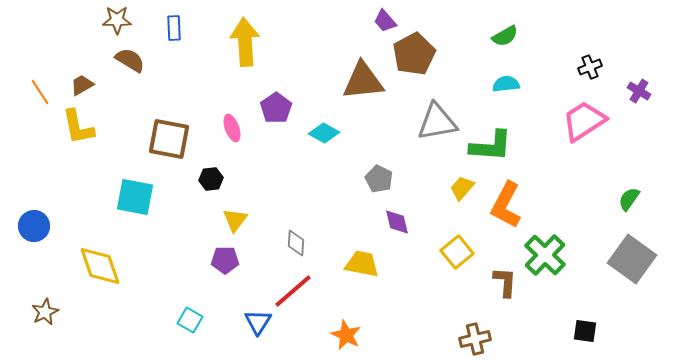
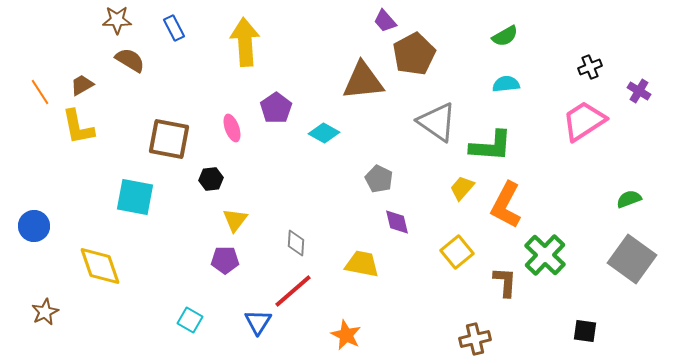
blue rectangle at (174, 28): rotated 25 degrees counterclockwise
gray triangle at (437, 122): rotated 45 degrees clockwise
green semicircle at (629, 199): rotated 35 degrees clockwise
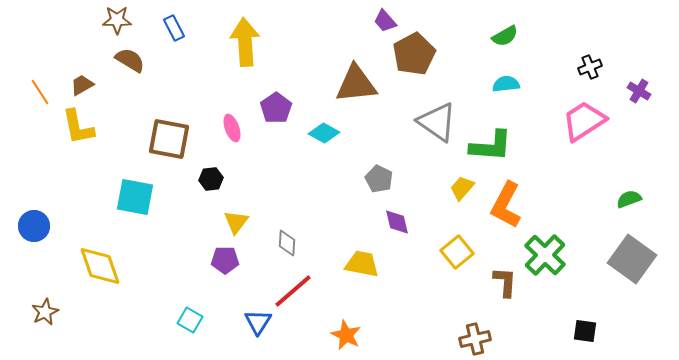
brown triangle at (363, 81): moved 7 px left, 3 px down
yellow triangle at (235, 220): moved 1 px right, 2 px down
gray diamond at (296, 243): moved 9 px left
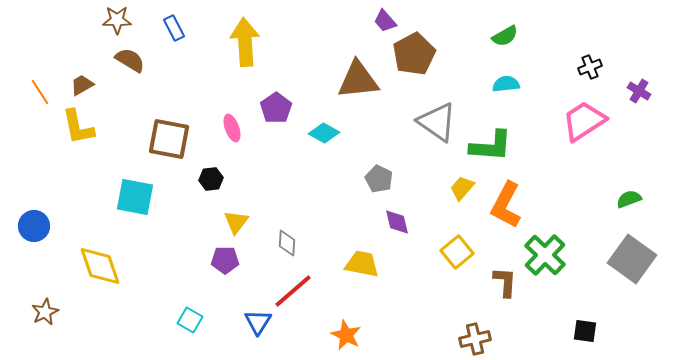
brown triangle at (356, 84): moved 2 px right, 4 px up
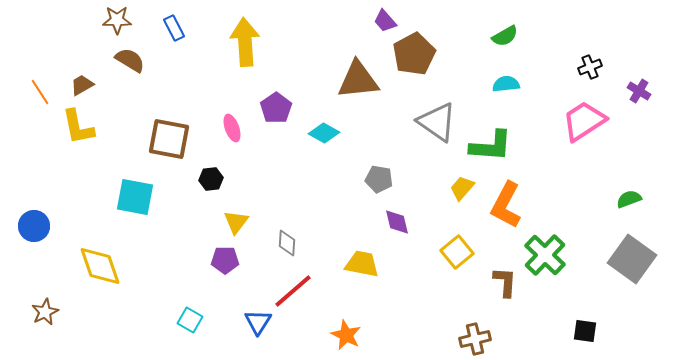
gray pentagon at (379, 179): rotated 16 degrees counterclockwise
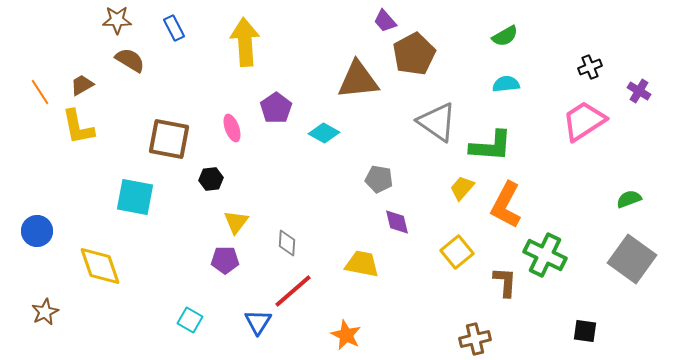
blue circle at (34, 226): moved 3 px right, 5 px down
green cross at (545, 255): rotated 18 degrees counterclockwise
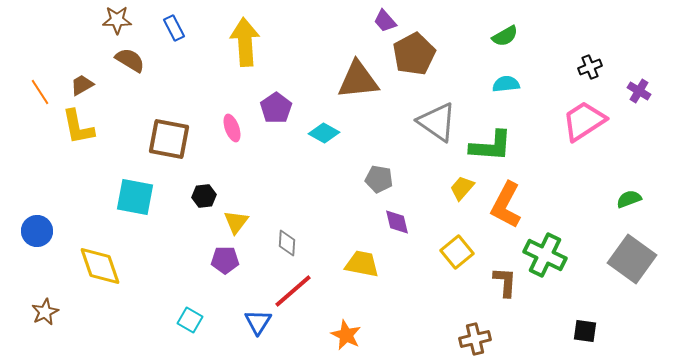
black hexagon at (211, 179): moved 7 px left, 17 px down
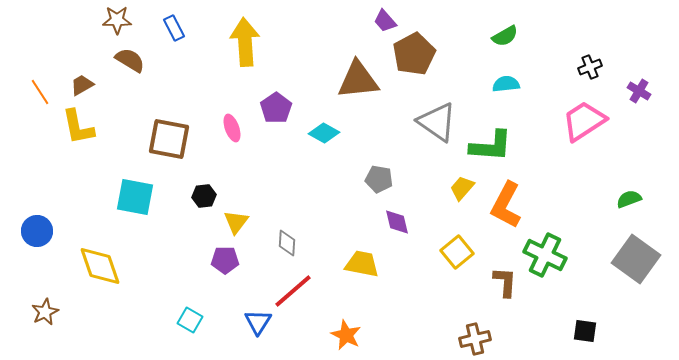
gray square at (632, 259): moved 4 px right
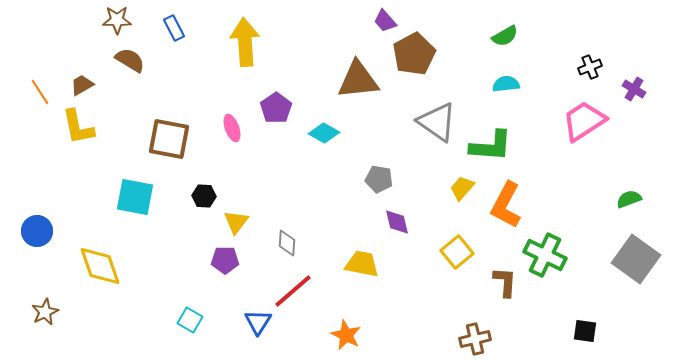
purple cross at (639, 91): moved 5 px left, 2 px up
black hexagon at (204, 196): rotated 10 degrees clockwise
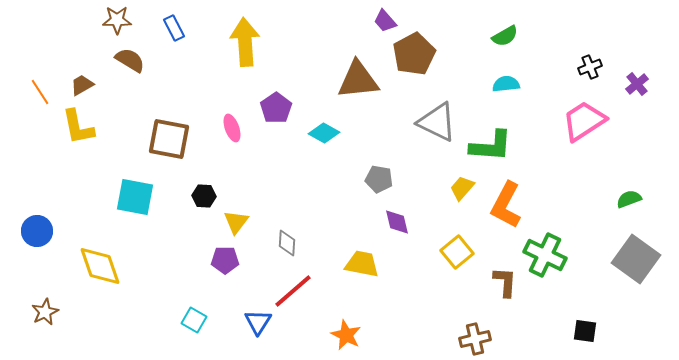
purple cross at (634, 89): moved 3 px right, 5 px up; rotated 20 degrees clockwise
gray triangle at (437, 122): rotated 9 degrees counterclockwise
cyan square at (190, 320): moved 4 px right
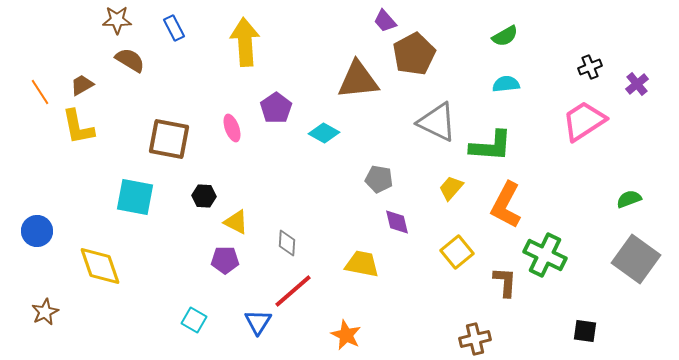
yellow trapezoid at (462, 188): moved 11 px left
yellow triangle at (236, 222): rotated 40 degrees counterclockwise
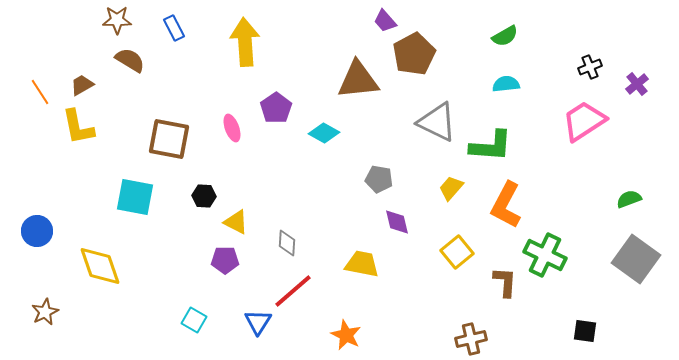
brown cross at (475, 339): moved 4 px left
